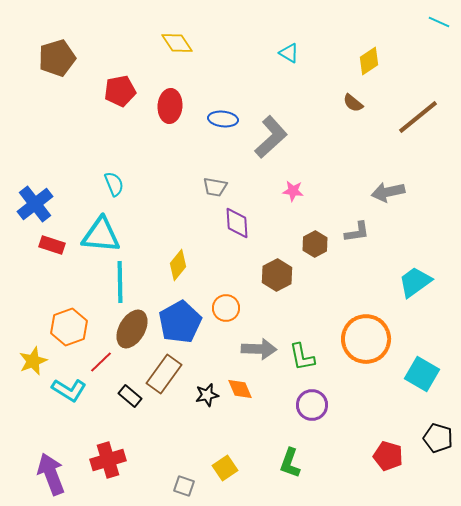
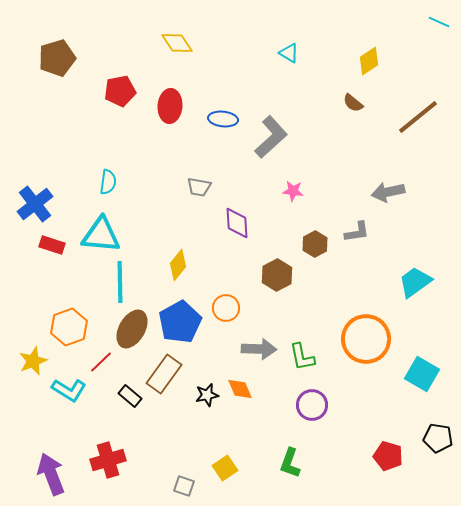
cyan semicircle at (114, 184): moved 6 px left, 2 px up; rotated 30 degrees clockwise
gray trapezoid at (215, 187): moved 16 px left
black pentagon at (438, 438): rotated 8 degrees counterclockwise
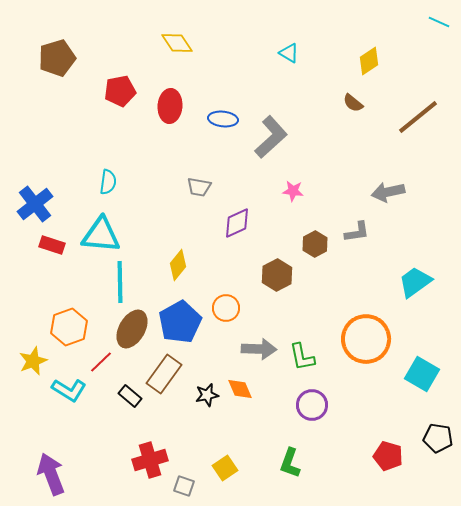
purple diamond at (237, 223): rotated 68 degrees clockwise
red cross at (108, 460): moved 42 px right
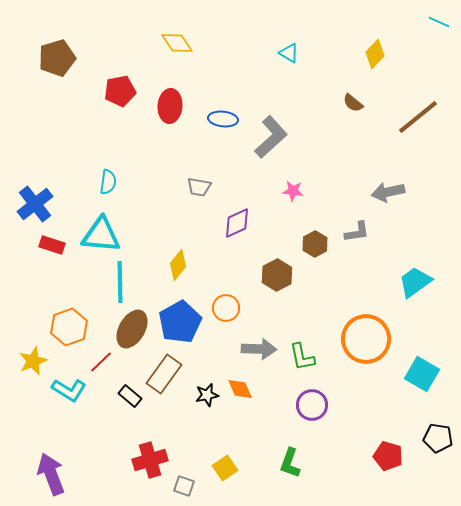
yellow diamond at (369, 61): moved 6 px right, 7 px up; rotated 12 degrees counterclockwise
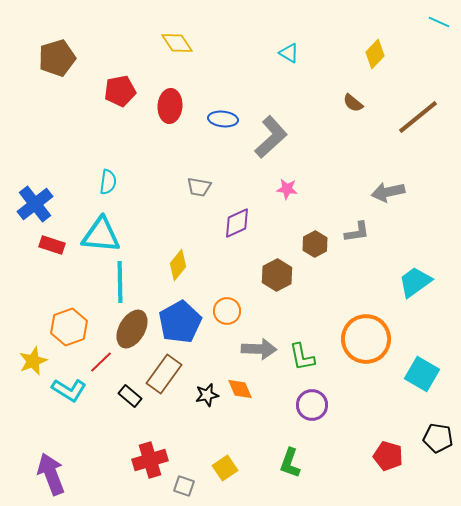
pink star at (293, 191): moved 6 px left, 2 px up
orange circle at (226, 308): moved 1 px right, 3 px down
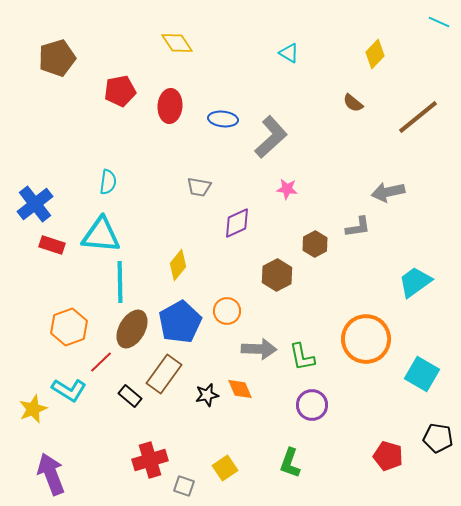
gray L-shape at (357, 232): moved 1 px right, 5 px up
yellow star at (33, 361): moved 48 px down
